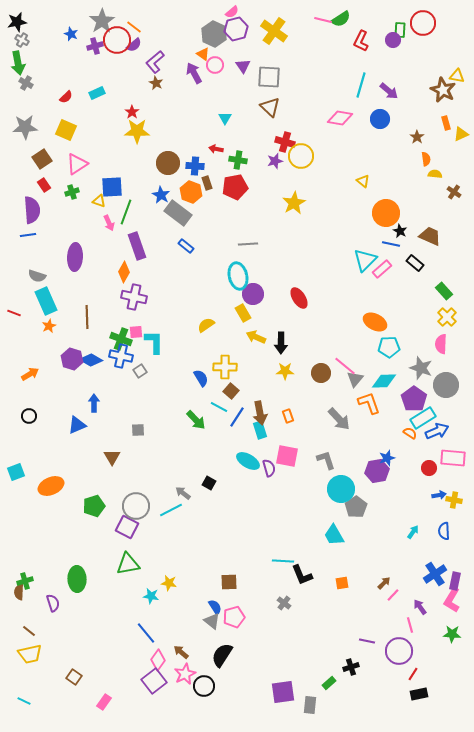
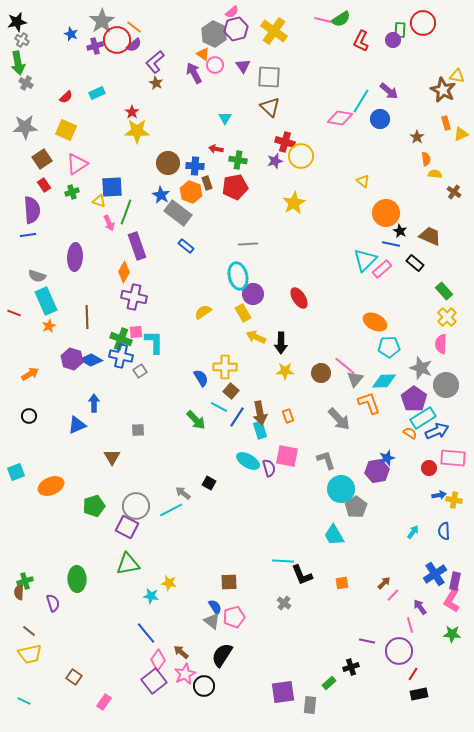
cyan line at (361, 85): moved 16 px down; rotated 15 degrees clockwise
yellow semicircle at (206, 325): moved 3 px left, 13 px up
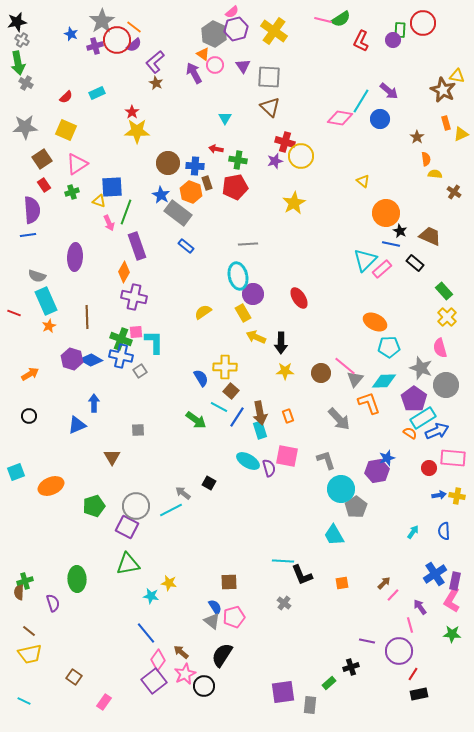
pink semicircle at (441, 344): moved 1 px left, 4 px down; rotated 18 degrees counterclockwise
green arrow at (196, 420): rotated 10 degrees counterclockwise
yellow cross at (454, 500): moved 3 px right, 4 px up
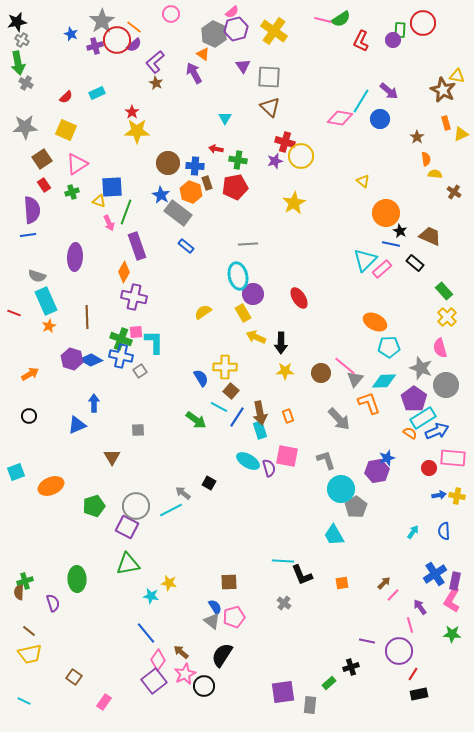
pink circle at (215, 65): moved 44 px left, 51 px up
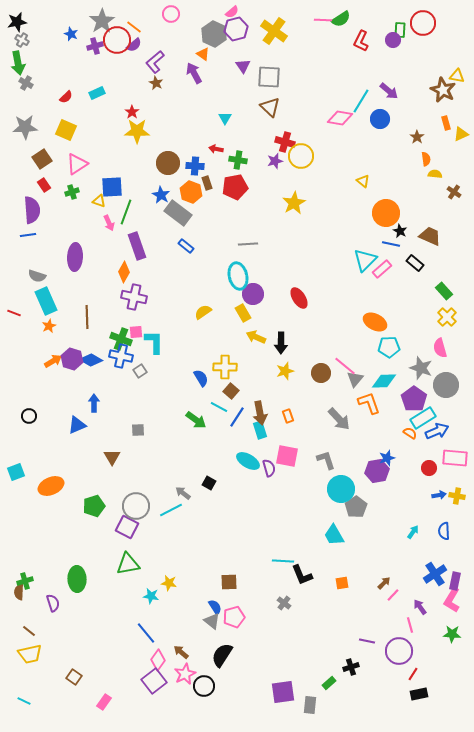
pink line at (323, 20): rotated 12 degrees counterclockwise
yellow star at (285, 371): rotated 18 degrees counterclockwise
orange arrow at (30, 374): moved 23 px right, 13 px up
pink rectangle at (453, 458): moved 2 px right
